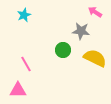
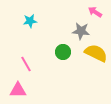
cyan star: moved 6 px right, 6 px down; rotated 16 degrees clockwise
green circle: moved 2 px down
yellow semicircle: moved 1 px right, 5 px up
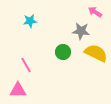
pink line: moved 1 px down
